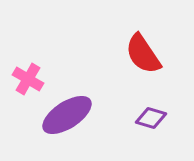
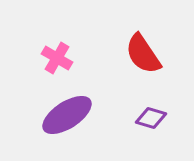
pink cross: moved 29 px right, 21 px up
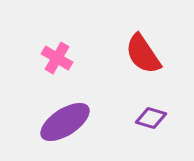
purple ellipse: moved 2 px left, 7 px down
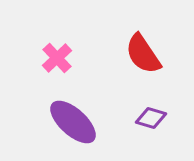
pink cross: rotated 16 degrees clockwise
purple ellipse: moved 8 px right; rotated 75 degrees clockwise
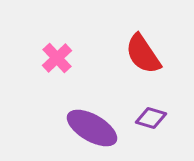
purple ellipse: moved 19 px right, 6 px down; rotated 12 degrees counterclockwise
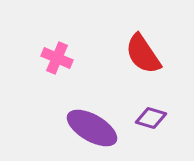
pink cross: rotated 24 degrees counterclockwise
